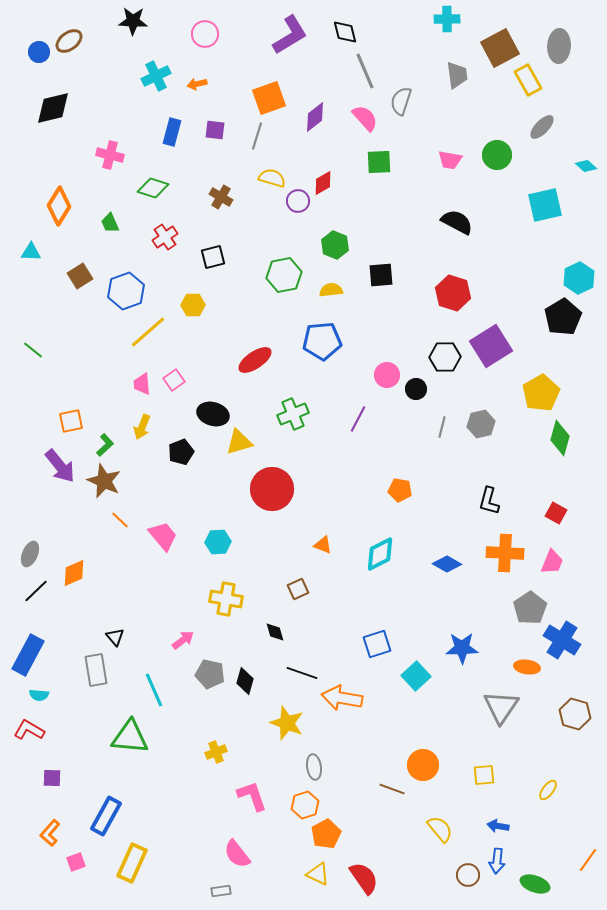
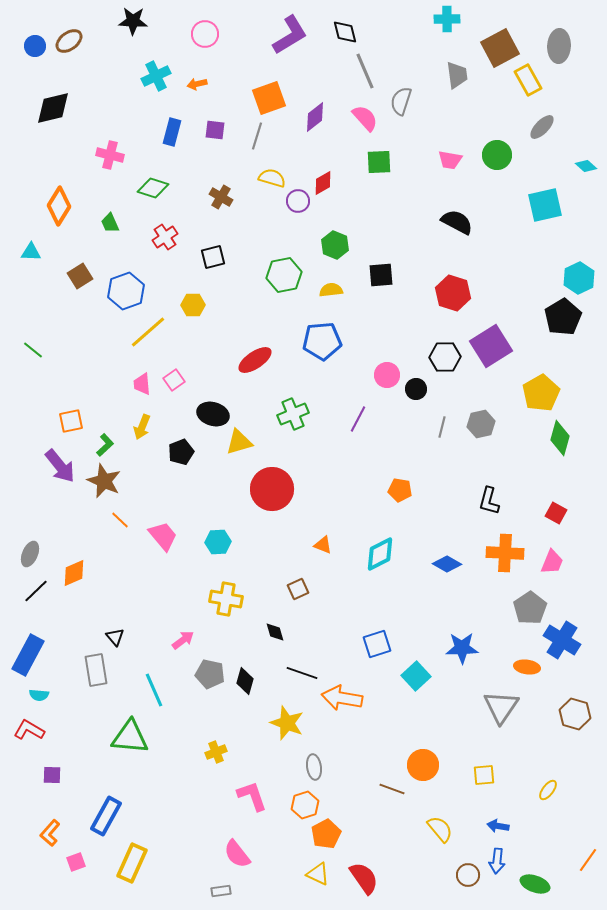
blue circle at (39, 52): moved 4 px left, 6 px up
purple square at (52, 778): moved 3 px up
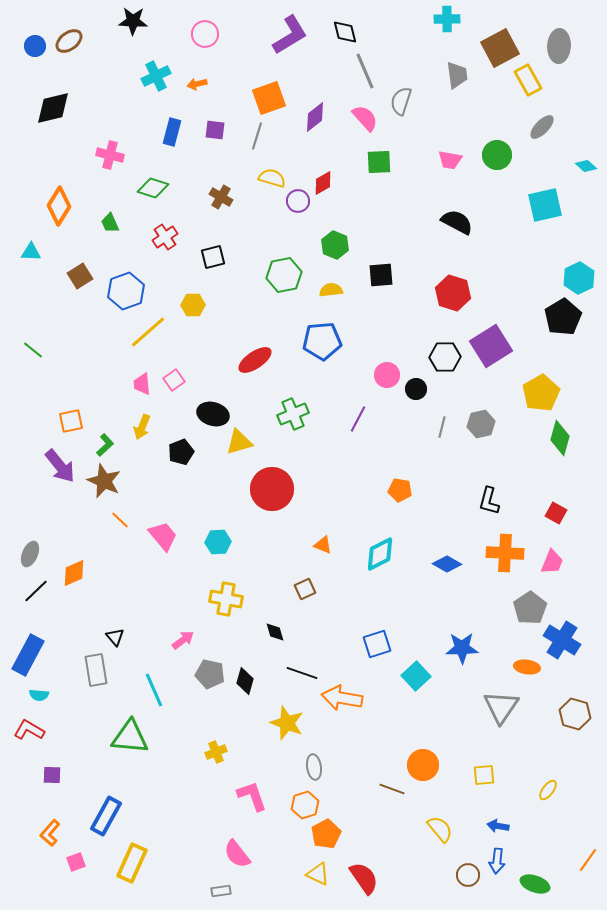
brown square at (298, 589): moved 7 px right
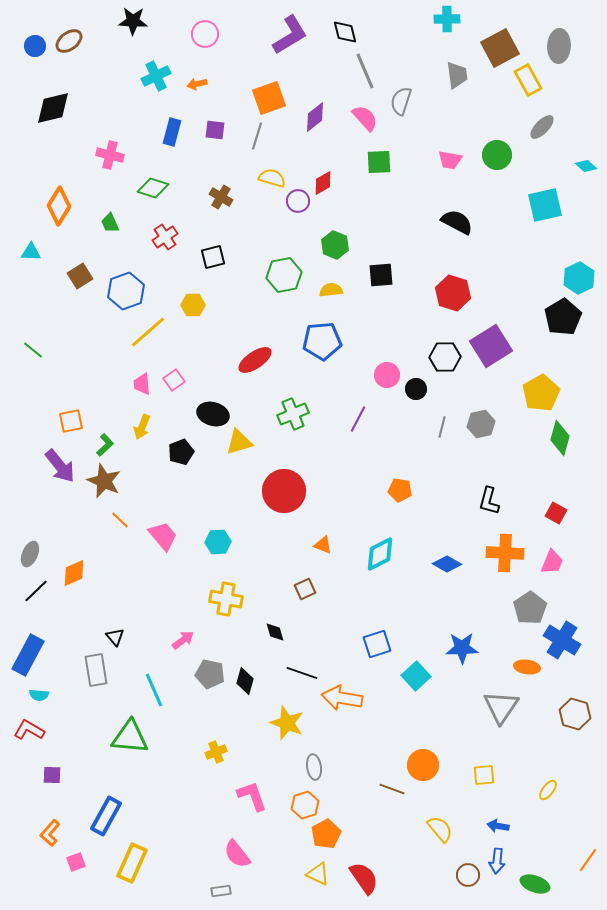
red circle at (272, 489): moved 12 px right, 2 px down
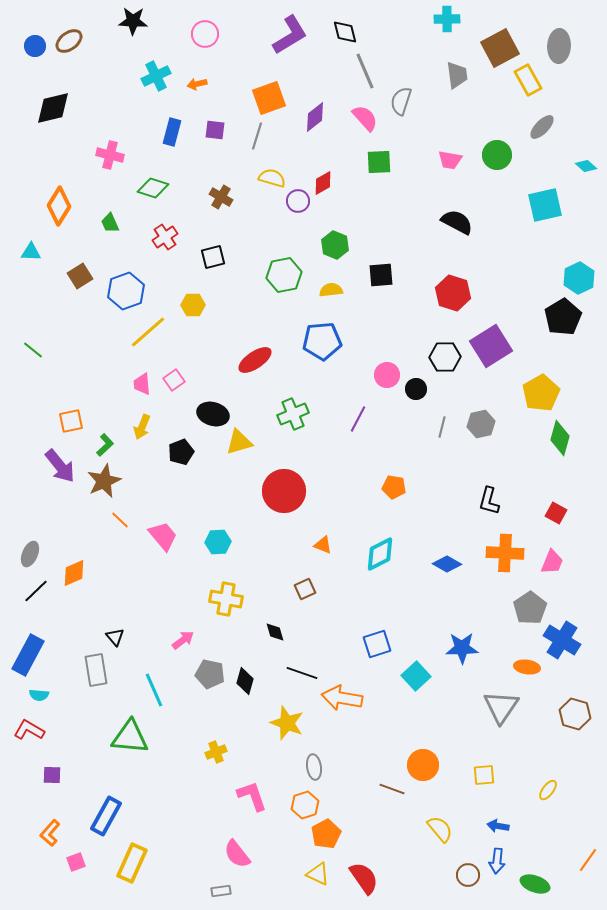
brown star at (104, 481): rotated 24 degrees clockwise
orange pentagon at (400, 490): moved 6 px left, 3 px up
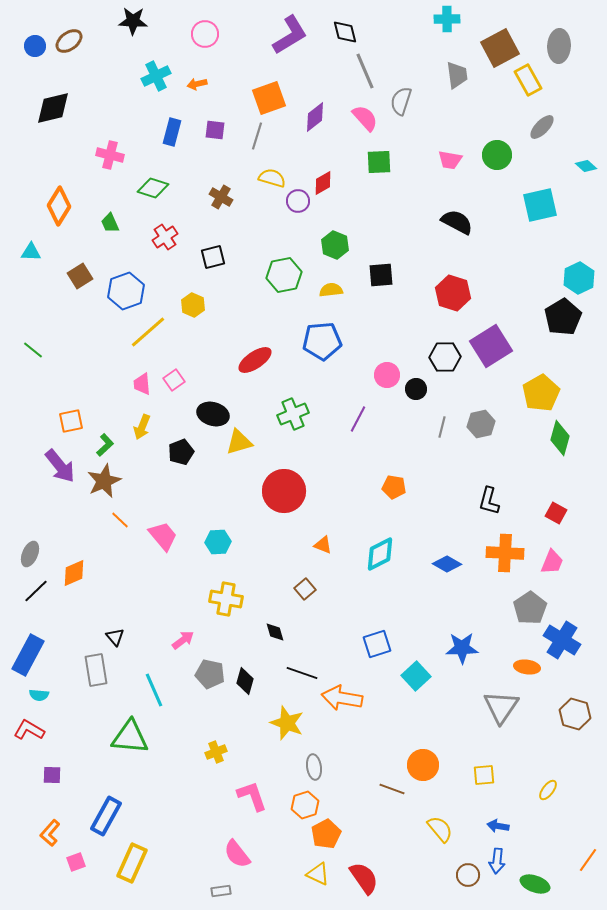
cyan square at (545, 205): moved 5 px left
yellow hexagon at (193, 305): rotated 25 degrees clockwise
brown square at (305, 589): rotated 15 degrees counterclockwise
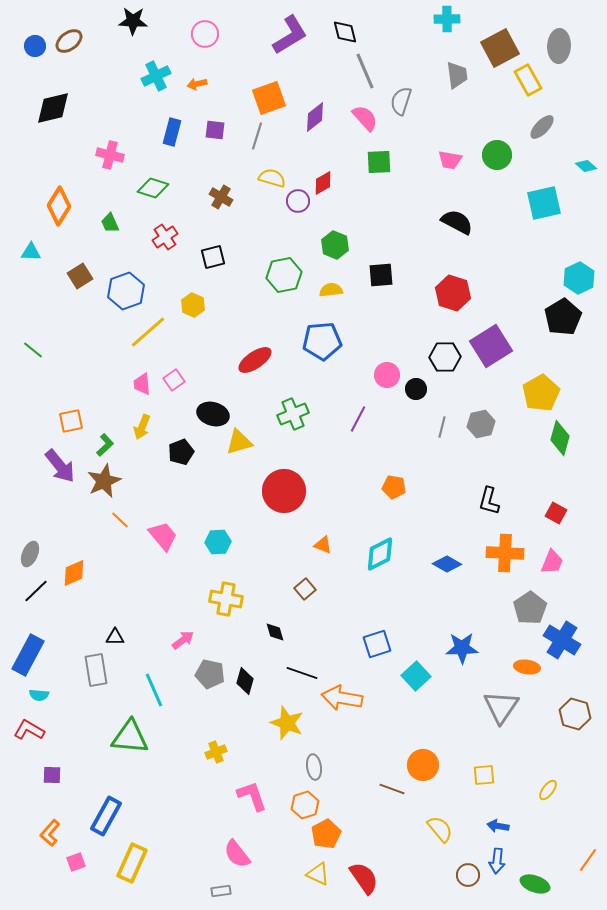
cyan square at (540, 205): moved 4 px right, 2 px up
black triangle at (115, 637): rotated 48 degrees counterclockwise
